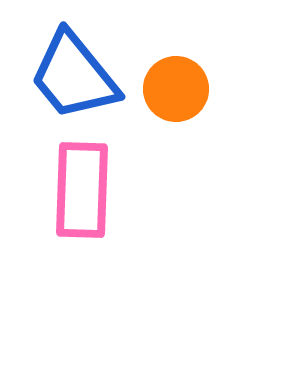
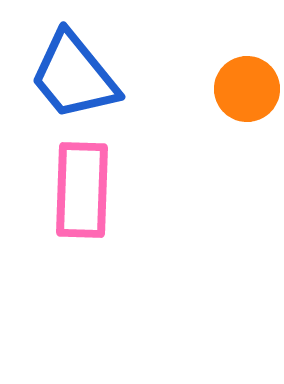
orange circle: moved 71 px right
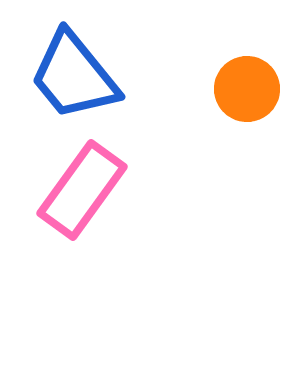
pink rectangle: rotated 34 degrees clockwise
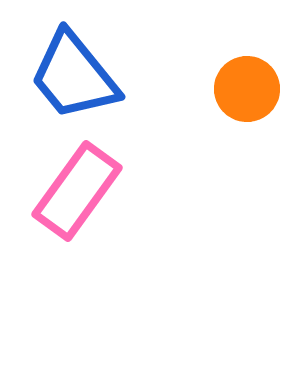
pink rectangle: moved 5 px left, 1 px down
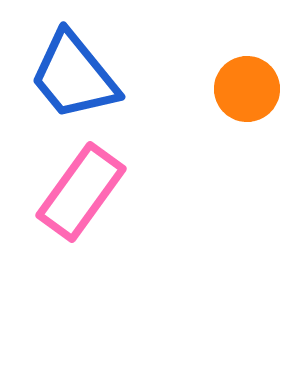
pink rectangle: moved 4 px right, 1 px down
